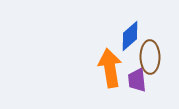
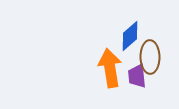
purple trapezoid: moved 4 px up
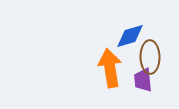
blue diamond: rotated 24 degrees clockwise
purple trapezoid: moved 6 px right, 4 px down
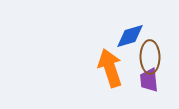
orange arrow: rotated 9 degrees counterclockwise
purple trapezoid: moved 6 px right
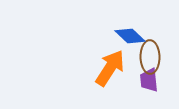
blue diamond: rotated 60 degrees clockwise
orange arrow: rotated 51 degrees clockwise
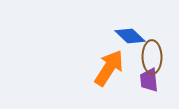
brown ellipse: moved 2 px right
orange arrow: moved 1 px left
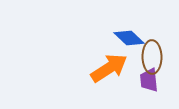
blue diamond: moved 1 px left, 2 px down
orange arrow: rotated 24 degrees clockwise
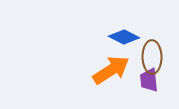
blue diamond: moved 5 px left, 1 px up; rotated 16 degrees counterclockwise
orange arrow: moved 2 px right, 2 px down
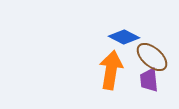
brown ellipse: rotated 48 degrees counterclockwise
orange arrow: rotated 48 degrees counterclockwise
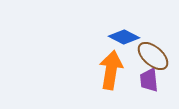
brown ellipse: moved 1 px right, 1 px up
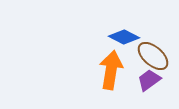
purple trapezoid: rotated 60 degrees clockwise
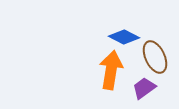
brown ellipse: moved 2 px right, 1 px down; rotated 24 degrees clockwise
purple trapezoid: moved 5 px left, 8 px down
